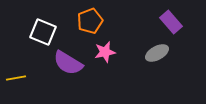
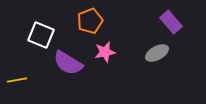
white square: moved 2 px left, 3 px down
yellow line: moved 1 px right, 2 px down
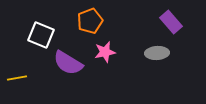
gray ellipse: rotated 25 degrees clockwise
yellow line: moved 2 px up
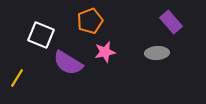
yellow line: rotated 48 degrees counterclockwise
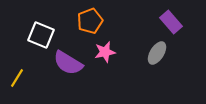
gray ellipse: rotated 55 degrees counterclockwise
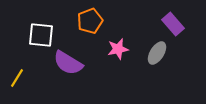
purple rectangle: moved 2 px right, 2 px down
white square: rotated 16 degrees counterclockwise
pink star: moved 13 px right, 3 px up
